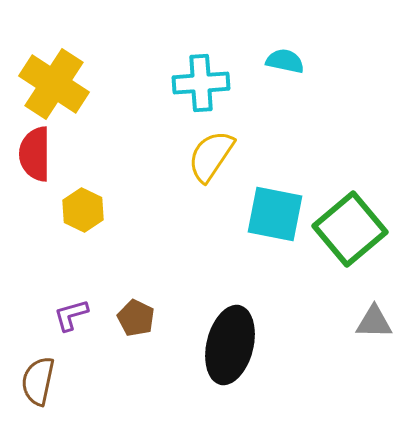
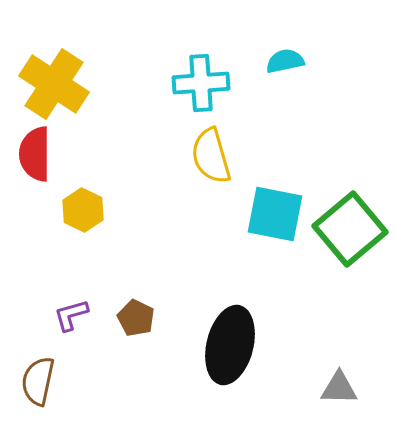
cyan semicircle: rotated 24 degrees counterclockwise
yellow semicircle: rotated 50 degrees counterclockwise
gray triangle: moved 35 px left, 66 px down
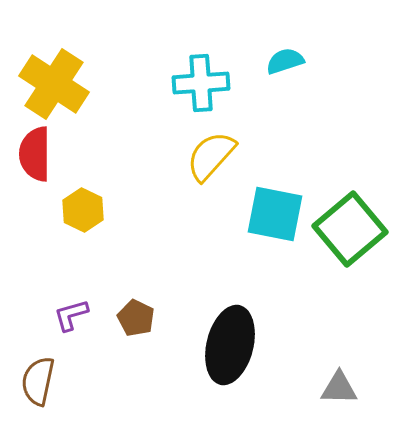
cyan semicircle: rotated 6 degrees counterclockwise
yellow semicircle: rotated 58 degrees clockwise
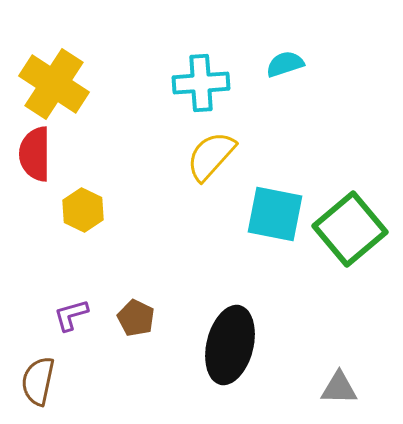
cyan semicircle: moved 3 px down
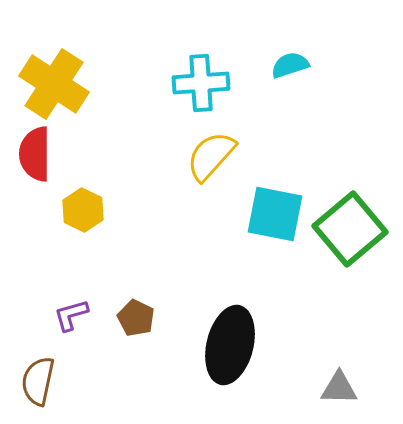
cyan semicircle: moved 5 px right, 1 px down
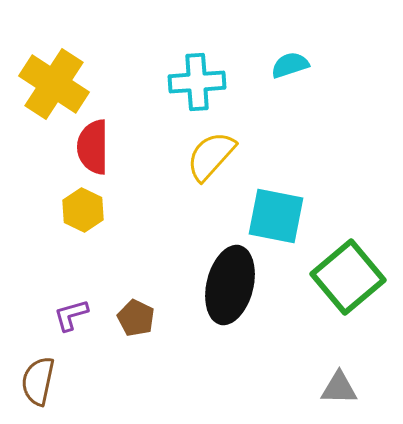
cyan cross: moved 4 px left, 1 px up
red semicircle: moved 58 px right, 7 px up
cyan square: moved 1 px right, 2 px down
green square: moved 2 px left, 48 px down
black ellipse: moved 60 px up
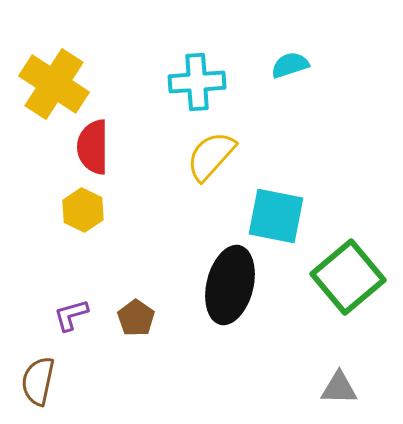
brown pentagon: rotated 9 degrees clockwise
